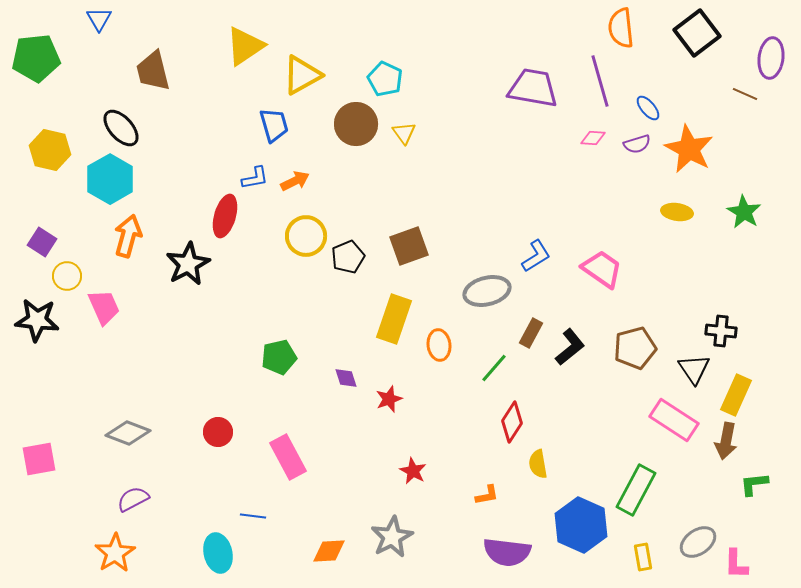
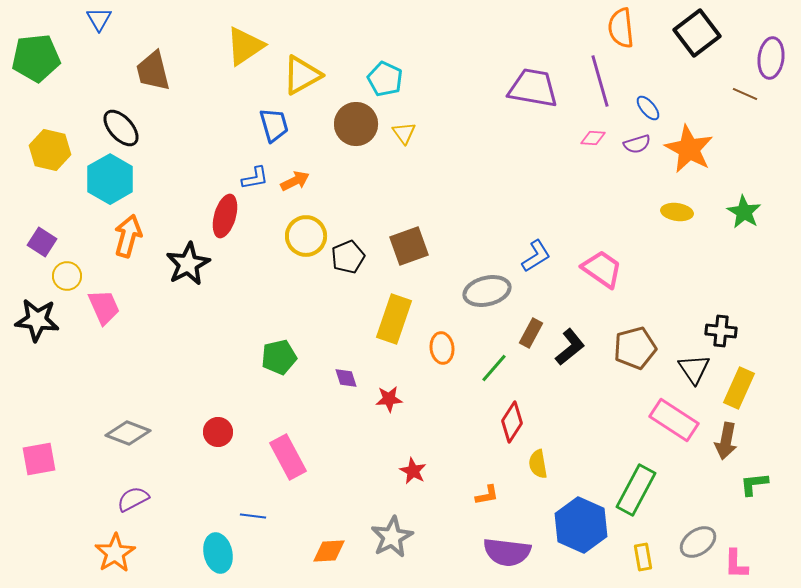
orange ellipse at (439, 345): moved 3 px right, 3 px down
yellow rectangle at (736, 395): moved 3 px right, 7 px up
red star at (389, 399): rotated 16 degrees clockwise
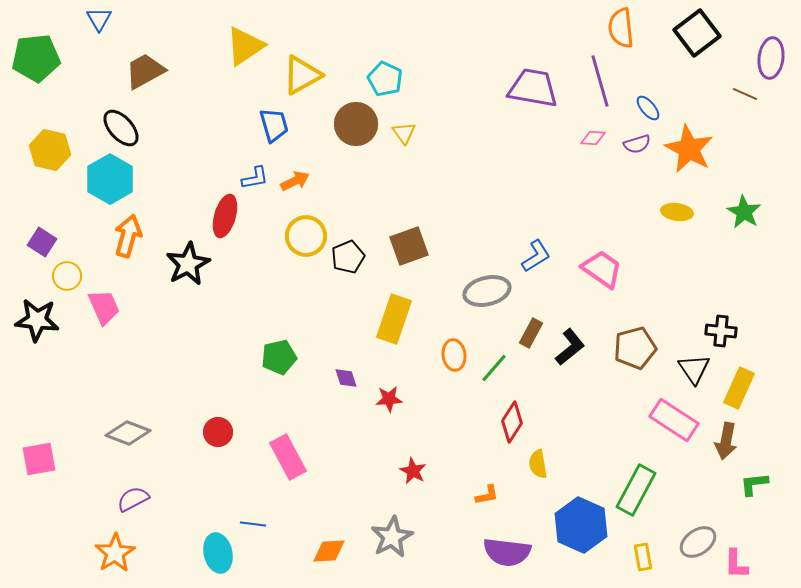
brown trapezoid at (153, 71): moved 8 px left; rotated 75 degrees clockwise
orange ellipse at (442, 348): moved 12 px right, 7 px down
blue line at (253, 516): moved 8 px down
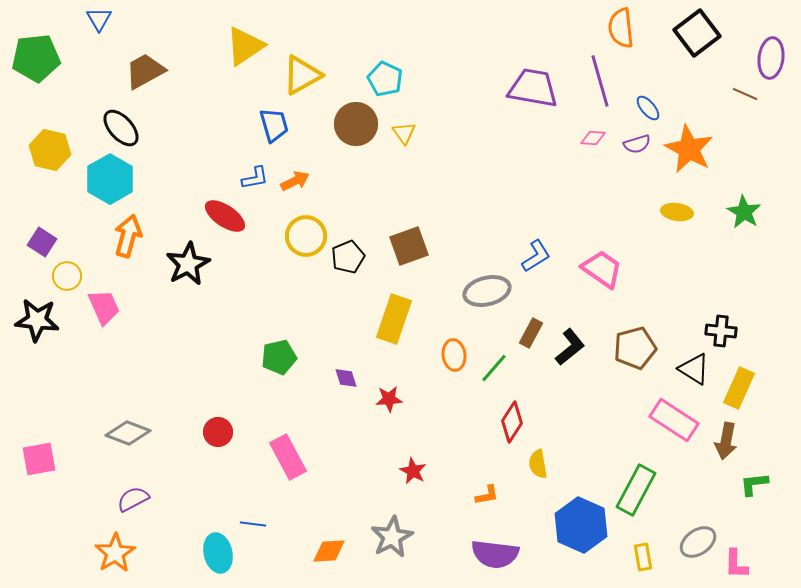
red ellipse at (225, 216): rotated 72 degrees counterclockwise
black triangle at (694, 369): rotated 24 degrees counterclockwise
purple semicircle at (507, 552): moved 12 px left, 2 px down
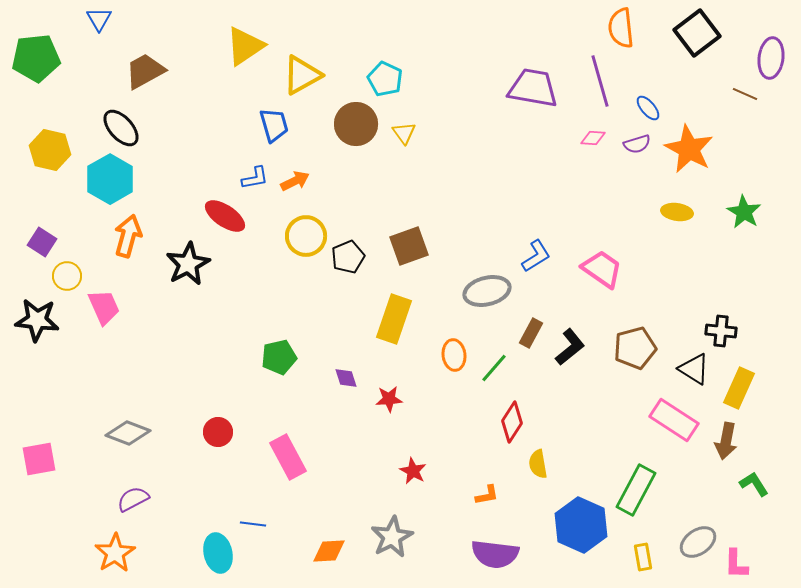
green L-shape at (754, 484): rotated 64 degrees clockwise
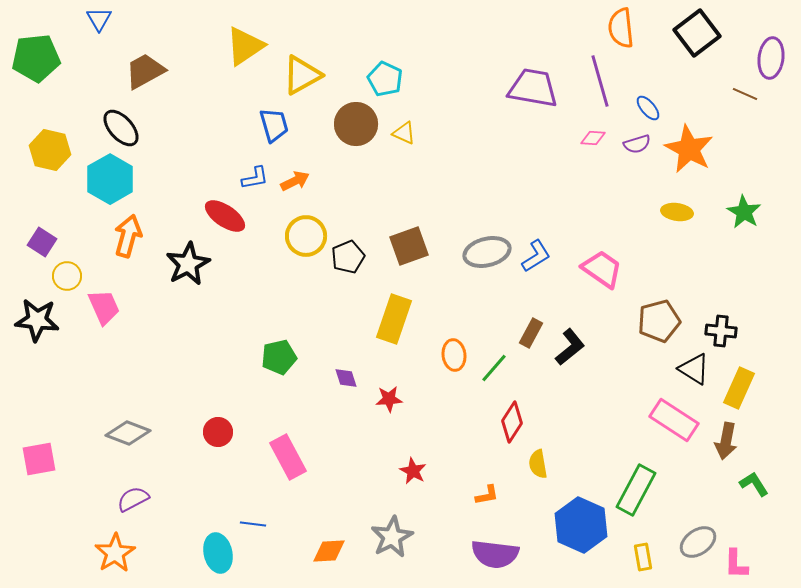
yellow triangle at (404, 133): rotated 30 degrees counterclockwise
gray ellipse at (487, 291): moved 39 px up
brown pentagon at (635, 348): moved 24 px right, 27 px up
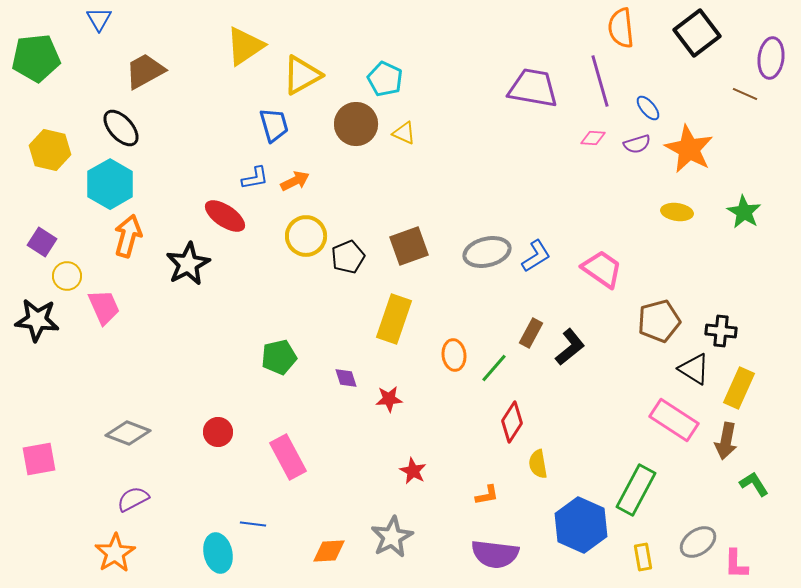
cyan hexagon at (110, 179): moved 5 px down
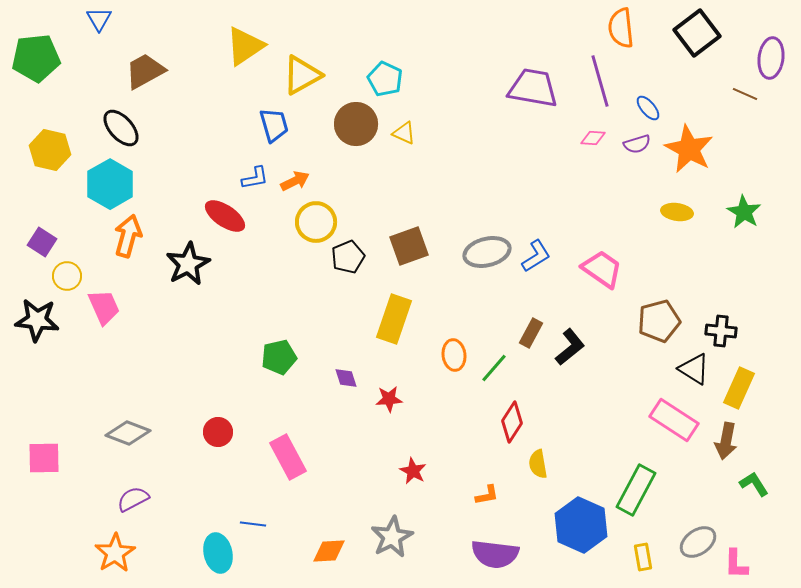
yellow circle at (306, 236): moved 10 px right, 14 px up
pink square at (39, 459): moved 5 px right, 1 px up; rotated 9 degrees clockwise
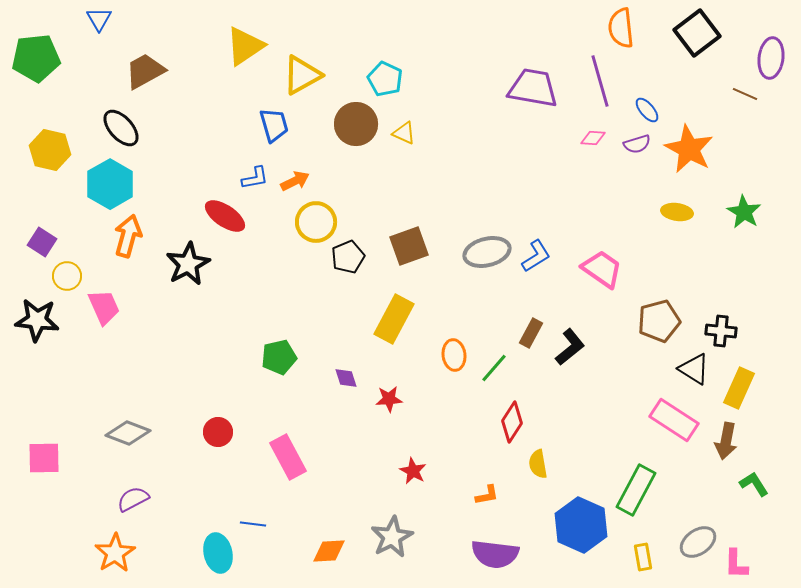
blue ellipse at (648, 108): moved 1 px left, 2 px down
yellow rectangle at (394, 319): rotated 9 degrees clockwise
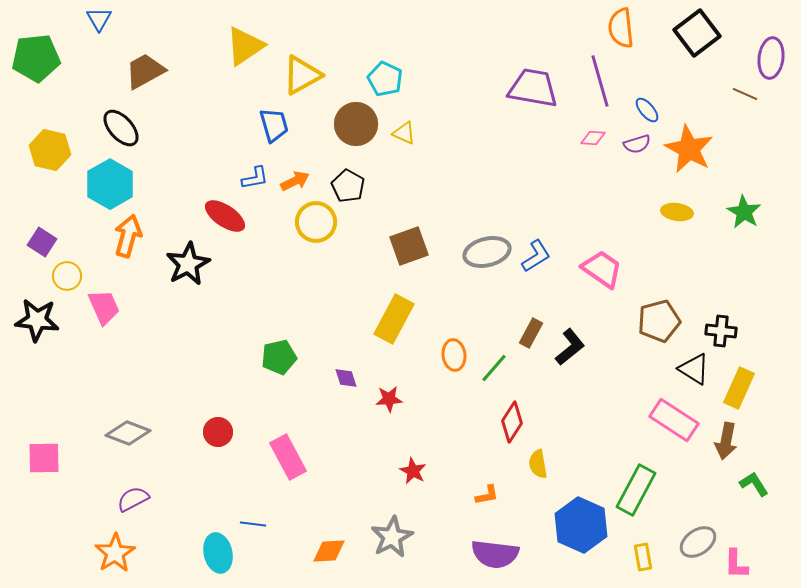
black pentagon at (348, 257): moved 71 px up; rotated 20 degrees counterclockwise
